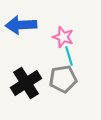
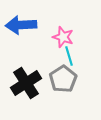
gray pentagon: rotated 24 degrees counterclockwise
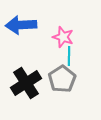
cyan line: rotated 18 degrees clockwise
gray pentagon: moved 1 px left
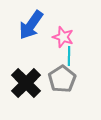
blue arrow: moved 10 px right; rotated 52 degrees counterclockwise
black cross: rotated 12 degrees counterclockwise
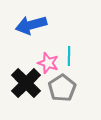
blue arrow: rotated 40 degrees clockwise
pink star: moved 15 px left, 26 px down
gray pentagon: moved 9 px down
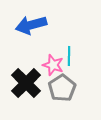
pink star: moved 5 px right, 2 px down
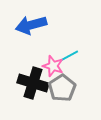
cyan line: rotated 60 degrees clockwise
pink star: moved 1 px down
black cross: moved 7 px right; rotated 28 degrees counterclockwise
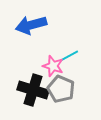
black cross: moved 7 px down
gray pentagon: moved 1 px left, 1 px down; rotated 16 degrees counterclockwise
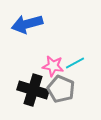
blue arrow: moved 4 px left, 1 px up
cyan line: moved 6 px right, 7 px down
pink star: rotated 10 degrees counterclockwise
